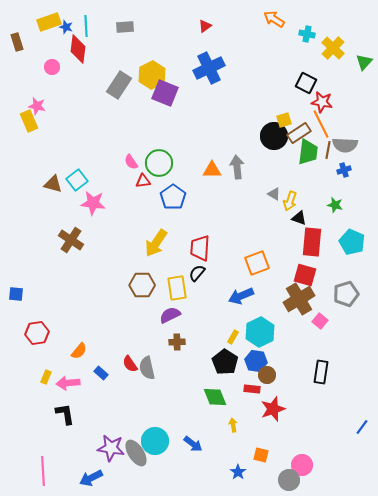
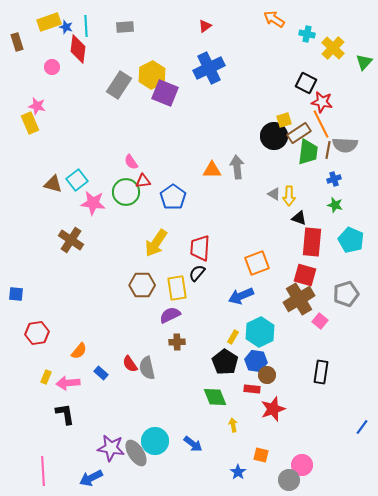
yellow rectangle at (29, 121): moved 1 px right, 2 px down
green circle at (159, 163): moved 33 px left, 29 px down
blue cross at (344, 170): moved 10 px left, 9 px down
yellow arrow at (290, 201): moved 1 px left, 5 px up; rotated 18 degrees counterclockwise
cyan pentagon at (352, 242): moved 1 px left, 2 px up
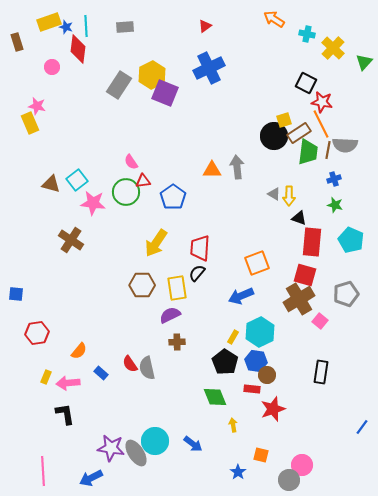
brown triangle at (53, 184): moved 2 px left
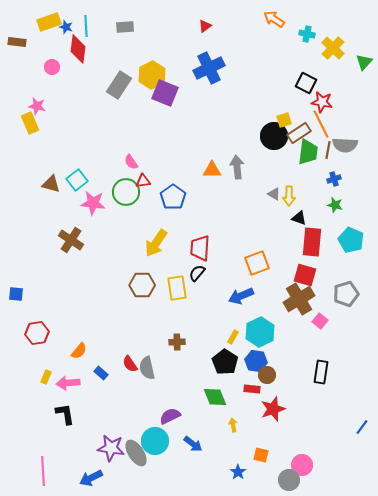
brown rectangle at (17, 42): rotated 66 degrees counterclockwise
purple semicircle at (170, 315): moved 101 px down
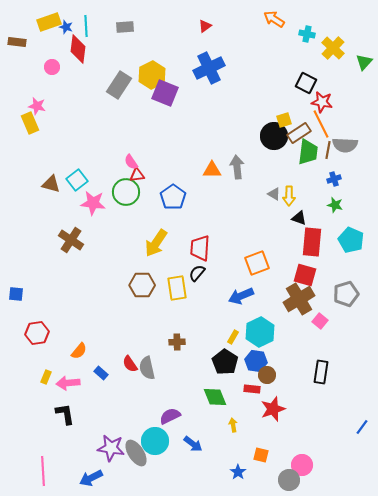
red triangle at (143, 181): moved 6 px left, 6 px up
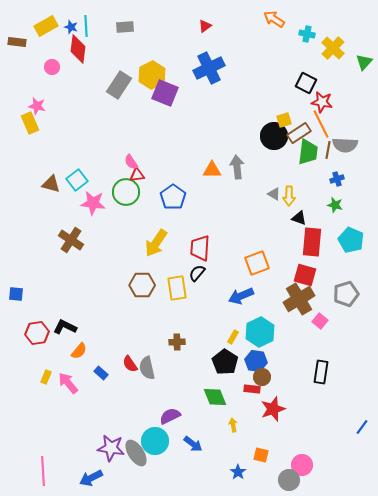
yellow rectangle at (49, 22): moved 3 px left, 4 px down; rotated 10 degrees counterclockwise
blue star at (66, 27): moved 5 px right
blue cross at (334, 179): moved 3 px right
brown circle at (267, 375): moved 5 px left, 2 px down
pink arrow at (68, 383): rotated 55 degrees clockwise
black L-shape at (65, 414): moved 87 px up; rotated 55 degrees counterclockwise
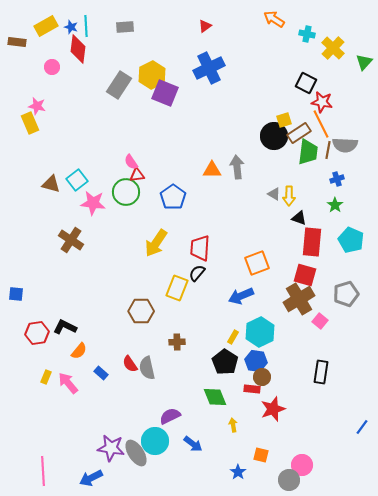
green star at (335, 205): rotated 21 degrees clockwise
brown hexagon at (142, 285): moved 1 px left, 26 px down
yellow rectangle at (177, 288): rotated 30 degrees clockwise
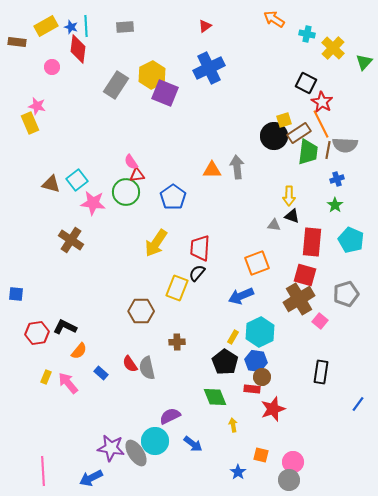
gray rectangle at (119, 85): moved 3 px left
red star at (322, 102): rotated 20 degrees clockwise
gray triangle at (274, 194): moved 31 px down; rotated 24 degrees counterclockwise
black triangle at (299, 218): moved 7 px left, 2 px up
blue line at (362, 427): moved 4 px left, 23 px up
pink circle at (302, 465): moved 9 px left, 3 px up
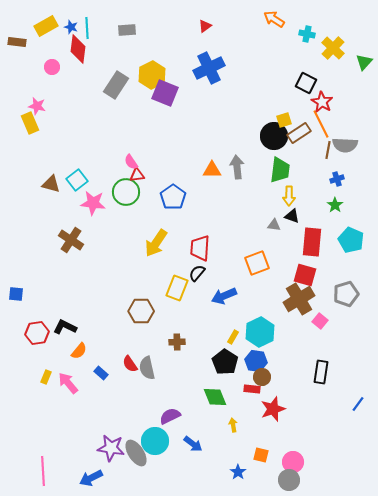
cyan line at (86, 26): moved 1 px right, 2 px down
gray rectangle at (125, 27): moved 2 px right, 3 px down
green trapezoid at (308, 152): moved 28 px left, 18 px down
blue arrow at (241, 296): moved 17 px left
